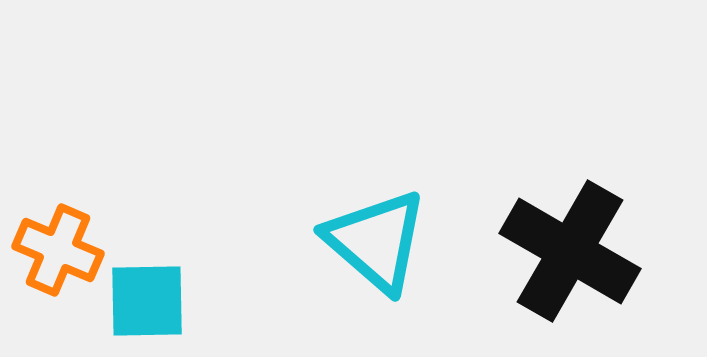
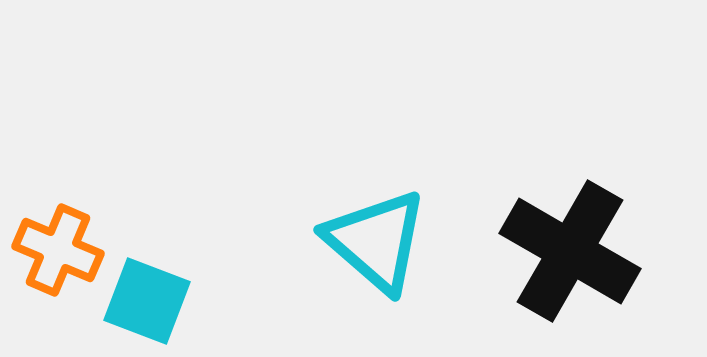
cyan square: rotated 22 degrees clockwise
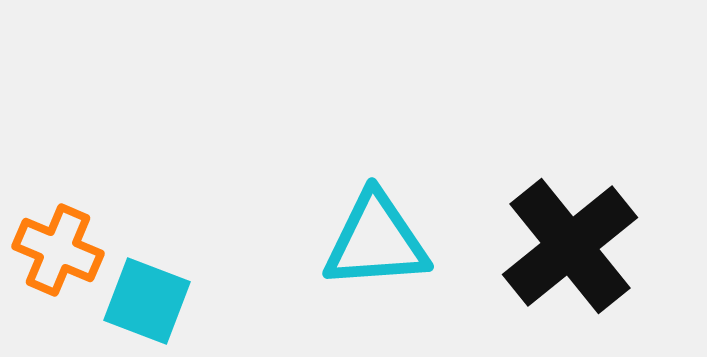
cyan triangle: rotated 45 degrees counterclockwise
black cross: moved 5 px up; rotated 21 degrees clockwise
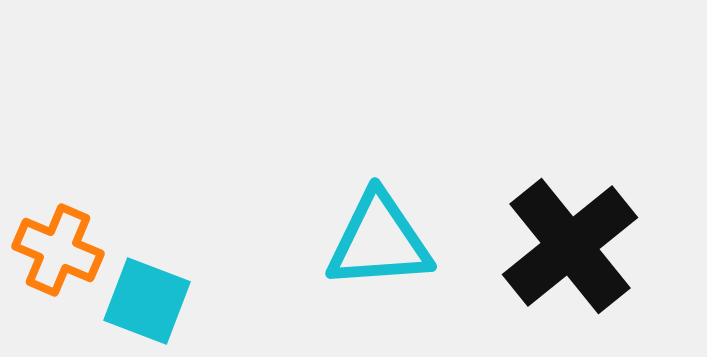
cyan triangle: moved 3 px right
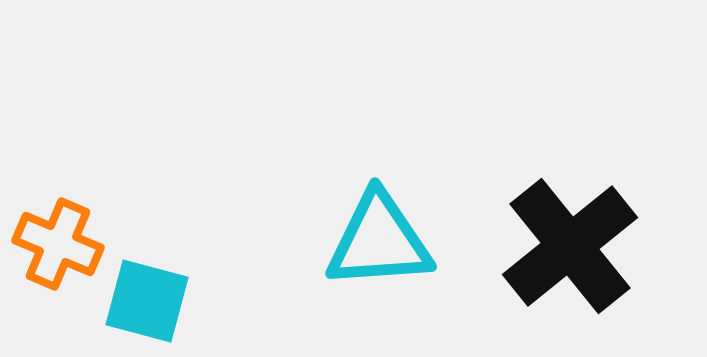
orange cross: moved 6 px up
cyan square: rotated 6 degrees counterclockwise
